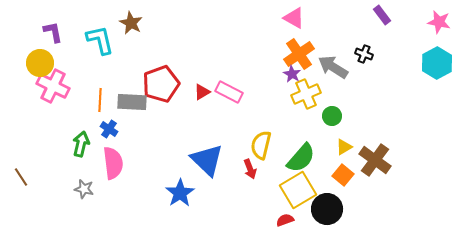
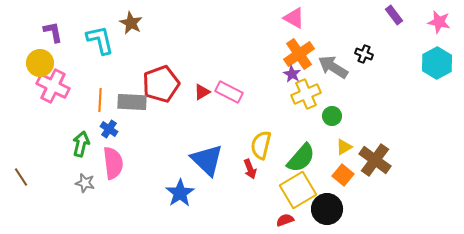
purple rectangle: moved 12 px right
gray star: moved 1 px right, 6 px up
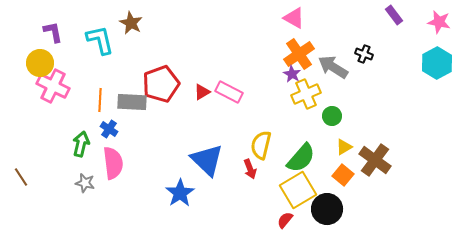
red semicircle: rotated 30 degrees counterclockwise
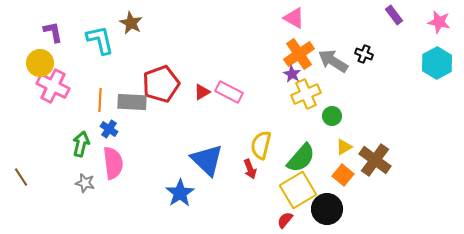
gray arrow: moved 6 px up
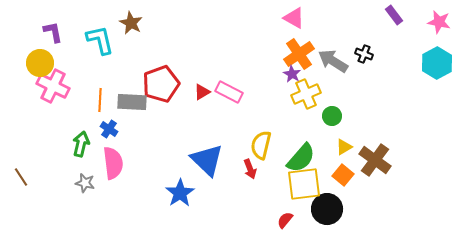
yellow square: moved 6 px right, 6 px up; rotated 24 degrees clockwise
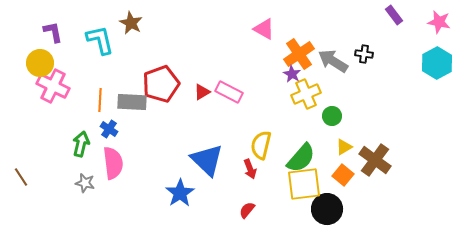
pink triangle: moved 30 px left, 11 px down
black cross: rotated 12 degrees counterclockwise
red semicircle: moved 38 px left, 10 px up
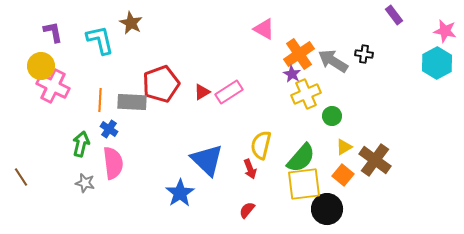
pink star: moved 6 px right, 9 px down
yellow circle: moved 1 px right, 3 px down
pink rectangle: rotated 60 degrees counterclockwise
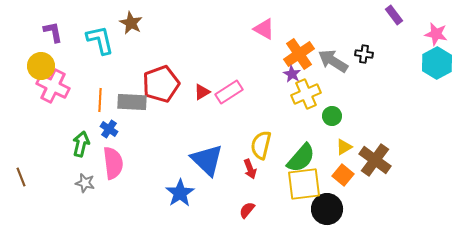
pink star: moved 9 px left, 3 px down
brown line: rotated 12 degrees clockwise
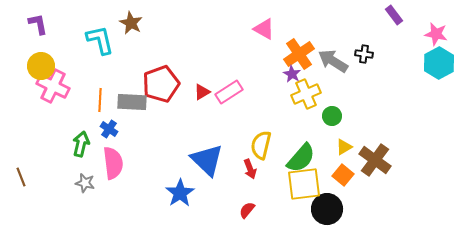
purple L-shape: moved 15 px left, 8 px up
cyan hexagon: moved 2 px right
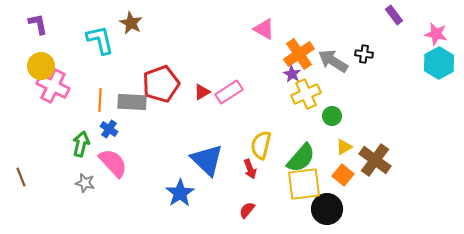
pink semicircle: rotated 36 degrees counterclockwise
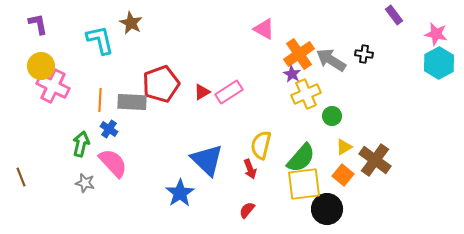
gray arrow: moved 2 px left, 1 px up
